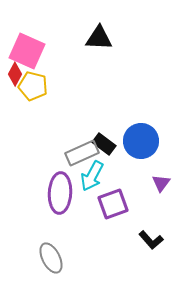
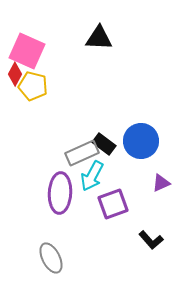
purple triangle: rotated 30 degrees clockwise
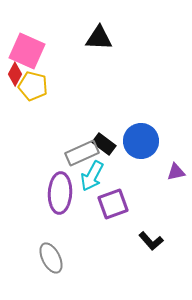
purple triangle: moved 15 px right, 11 px up; rotated 12 degrees clockwise
black L-shape: moved 1 px down
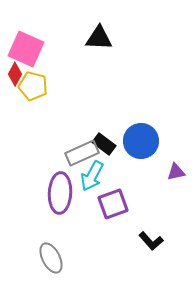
pink square: moved 1 px left, 2 px up
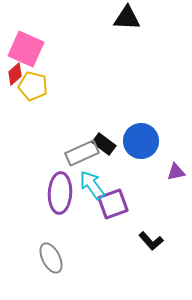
black triangle: moved 28 px right, 20 px up
red diamond: rotated 20 degrees clockwise
cyan arrow: moved 9 px down; rotated 116 degrees clockwise
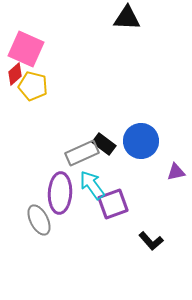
gray ellipse: moved 12 px left, 38 px up
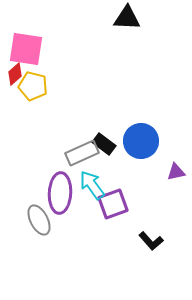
pink square: rotated 15 degrees counterclockwise
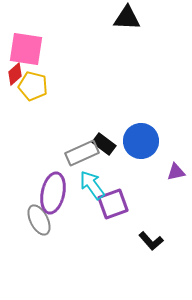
purple ellipse: moved 7 px left; rotated 9 degrees clockwise
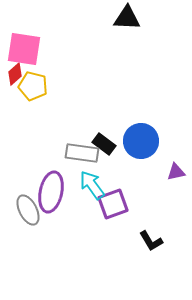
pink square: moved 2 px left
gray rectangle: rotated 32 degrees clockwise
purple ellipse: moved 2 px left, 1 px up
gray ellipse: moved 11 px left, 10 px up
black L-shape: rotated 10 degrees clockwise
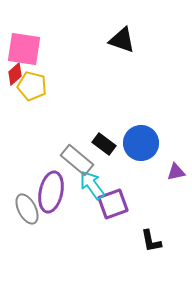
black triangle: moved 5 px left, 22 px down; rotated 16 degrees clockwise
yellow pentagon: moved 1 px left
blue circle: moved 2 px down
gray rectangle: moved 5 px left, 7 px down; rotated 32 degrees clockwise
gray ellipse: moved 1 px left, 1 px up
black L-shape: rotated 20 degrees clockwise
